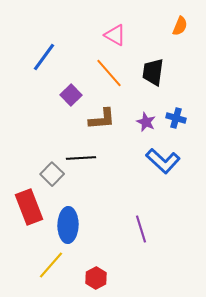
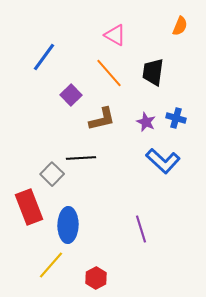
brown L-shape: rotated 8 degrees counterclockwise
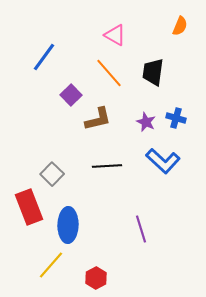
brown L-shape: moved 4 px left
black line: moved 26 px right, 8 px down
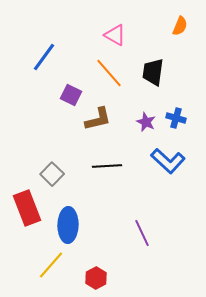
purple square: rotated 20 degrees counterclockwise
blue L-shape: moved 5 px right
red rectangle: moved 2 px left, 1 px down
purple line: moved 1 px right, 4 px down; rotated 8 degrees counterclockwise
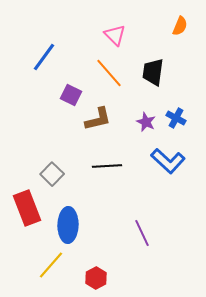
pink triangle: rotated 15 degrees clockwise
blue cross: rotated 12 degrees clockwise
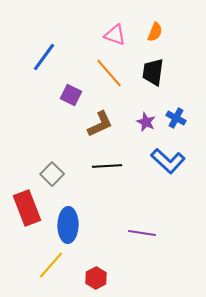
orange semicircle: moved 25 px left, 6 px down
pink triangle: rotated 25 degrees counterclockwise
brown L-shape: moved 2 px right, 5 px down; rotated 12 degrees counterclockwise
purple line: rotated 56 degrees counterclockwise
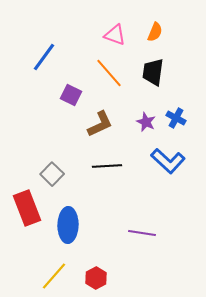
yellow line: moved 3 px right, 11 px down
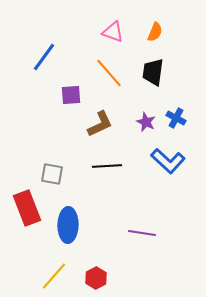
pink triangle: moved 2 px left, 3 px up
purple square: rotated 30 degrees counterclockwise
gray square: rotated 35 degrees counterclockwise
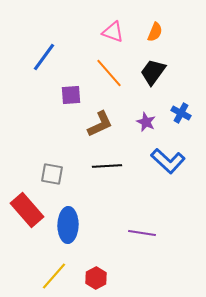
black trapezoid: rotated 28 degrees clockwise
blue cross: moved 5 px right, 5 px up
red rectangle: moved 2 px down; rotated 20 degrees counterclockwise
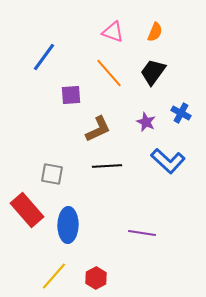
brown L-shape: moved 2 px left, 5 px down
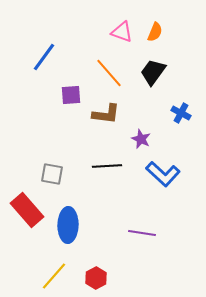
pink triangle: moved 9 px right
purple star: moved 5 px left, 17 px down
brown L-shape: moved 8 px right, 15 px up; rotated 32 degrees clockwise
blue L-shape: moved 5 px left, 13 px down
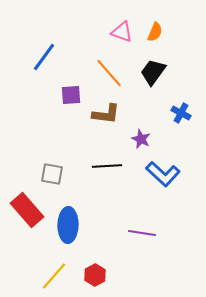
red hexagon: moved 1 px left, 3 px up
